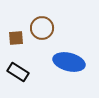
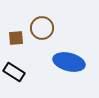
black rectangle: moved 4 px left
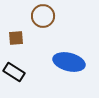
brown circle: moved 1 px right, 12 px up
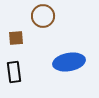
blue ellipse: rotated 24 degrees counterclockwise
black rectangle: rotated 50 degrees clockwise
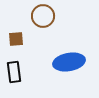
brown square: moved 1 px down
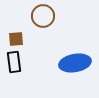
blue ellipse: moved 6 px right, 1 px down
black rectangle: moved 10 px up
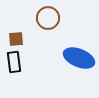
brown circle: moved 5 px right, 2 px down
blue ellipse: moved 4 px right, 5 px up; rotated 32 degrees clockwise
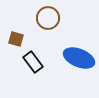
brown square: rotated 21 degrees clockwise
black rectangle: moved 19 px right; rotated 30 degrees counterclockwise
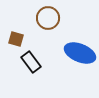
blue ellipse: moved 1 px right, 5 px up
black rectangle: moved 2 px left
